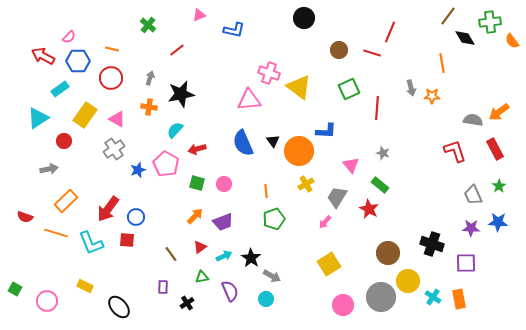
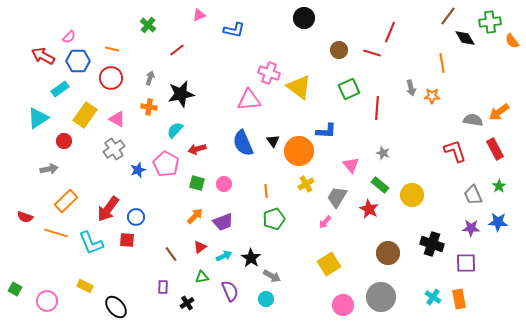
yellow circle at (408, 281): moved 4 px right, 86 px up
black ellipse at (119, 307): moved 3 px left
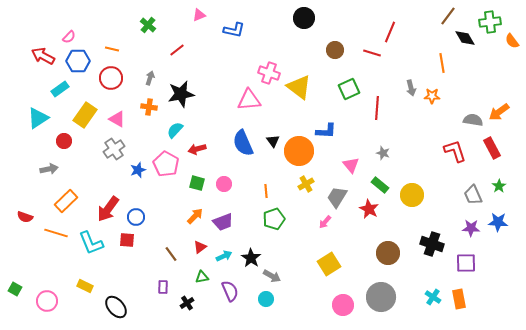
brown circle at (339, 50): moved 4 px left
red rectangle at (495, 149): moved 3 px left, 1 px up
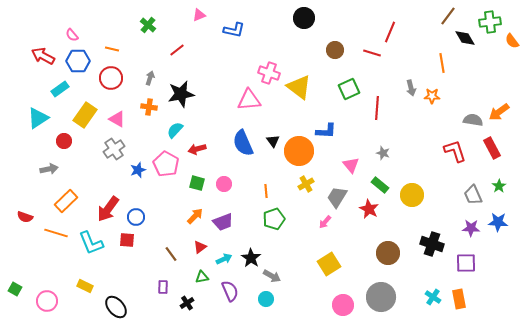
pink semicircle at (69, 37): moved 3 px right, 2 px up; rotated 96 degrees clockwise
cyan arrow at (224, 256): moved 3 px down
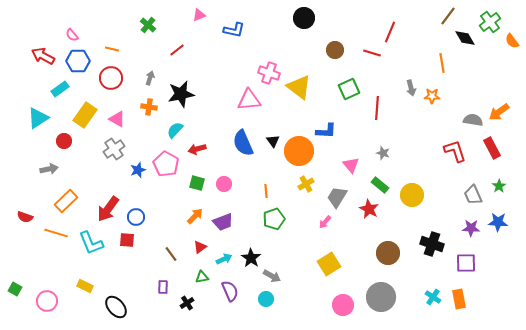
green cross at (490, 22): rotated 30 degrees counterclockwise
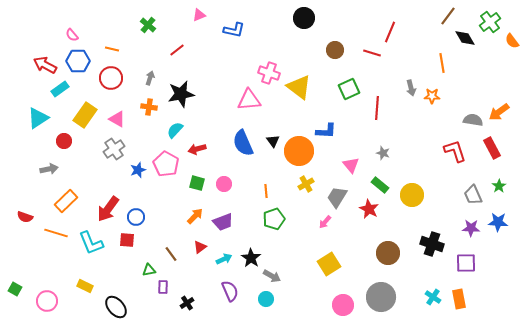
red arrow at (43, 56): moved 2 px right, 9 px down
green triangle at (202, 277): moved 53 px left, 7 px up
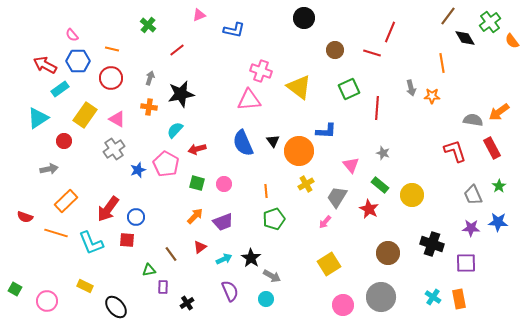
pink cross at (269, 73): moved 8 px left, 2 px up
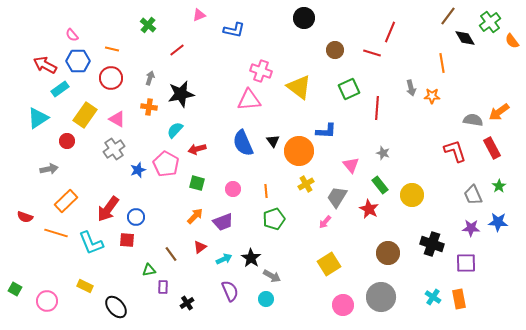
red circle at (64, 141): moved 3 px right
pink circle at (224, 184): moved 9 px right, 5 px down
green rectangle at (380, 185): rotated 12 degrees clockwise
